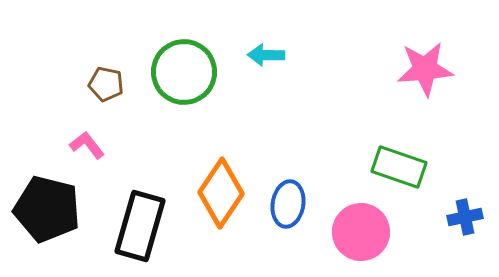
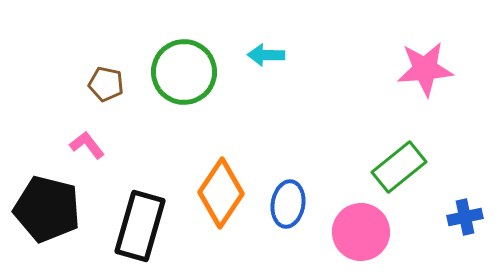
green rectangle: rotated 58 degrees counterclockwise
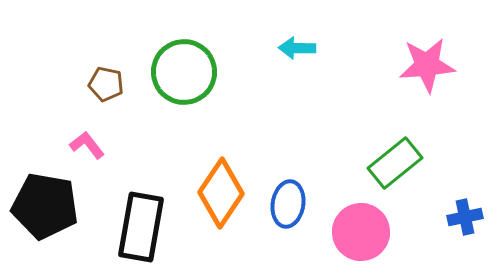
cyan arrow: moved 31 px right, 7 px up
pink star: moved 2 px right, 4 px up
green rectangle: moved 4 px left, 4 px up
black pentagon: moved 2 px left, 3 px up; rotated 4 degrees counterclockwise
black rectangle: moved 1 px right, 1 px down; rotated 6 degrees counterclockwise
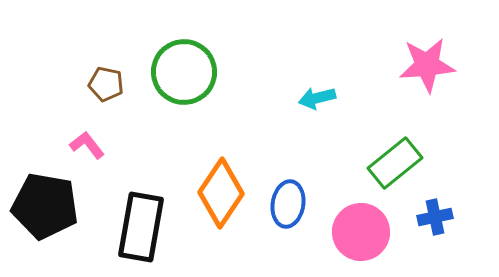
cyan arrow: moved 20 px right, 50 px down; rotated 15 degrees counterclockwise
blue cross: moved 30 px left
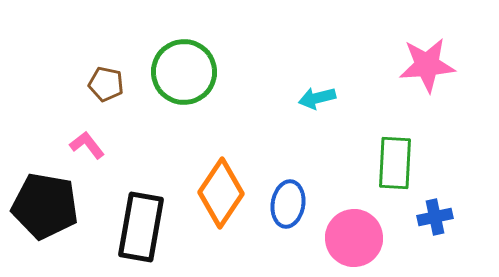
green rectangle: rotated 48 degrees counterclockwise
pink circle: moved 7 px left, 6 px down
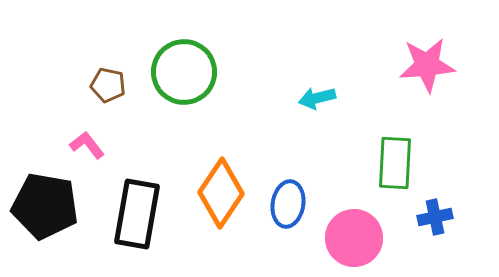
brown pentagon: moved 2 px right, 1 px down
black rectangle: moved 4 px left, 13 px up
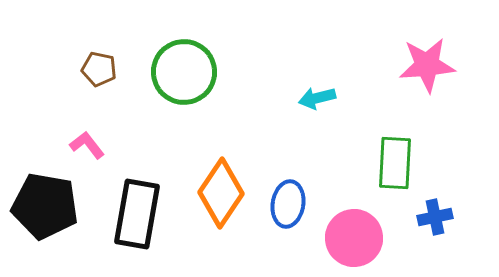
brown pentagon: moved 9 px left, 16 px up
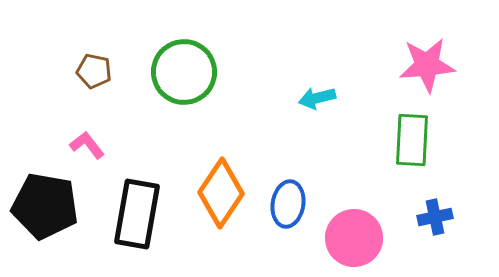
brown pentagon: moved 5 px left, 2 px down
green rectangle: moved 17 px right, 23 px up
